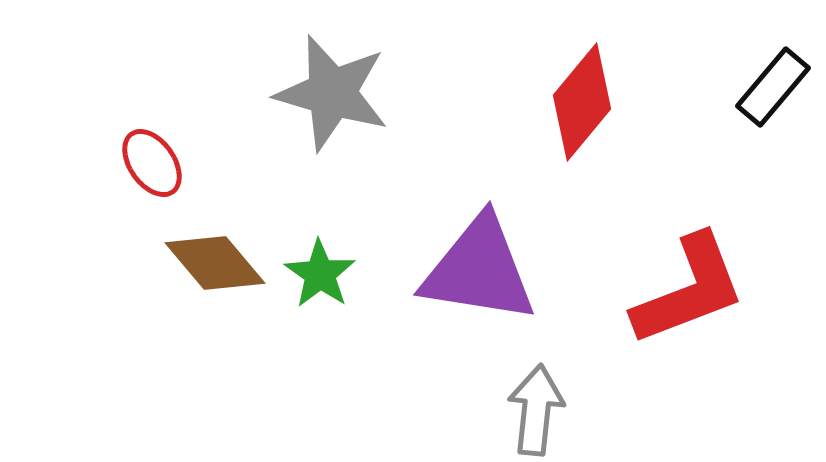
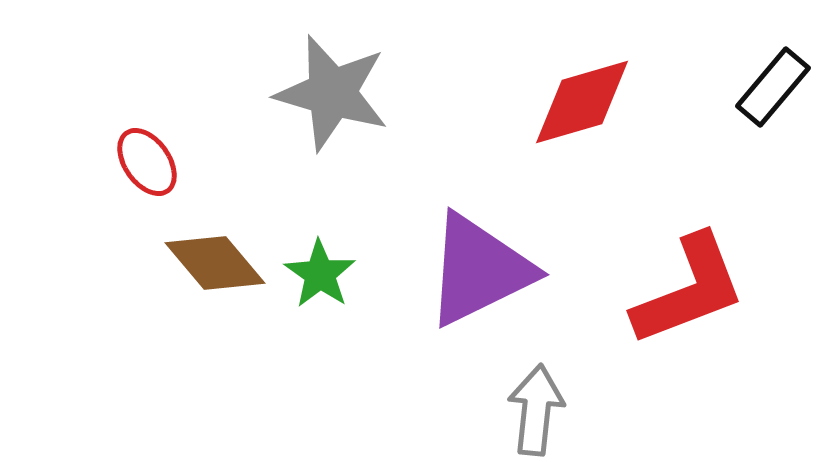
red diamond: rotated 34 degrees clockwise
red ellipse: moved 5 px left, 1 px up
purple triangle: rotated 35 degrees counterclockwise
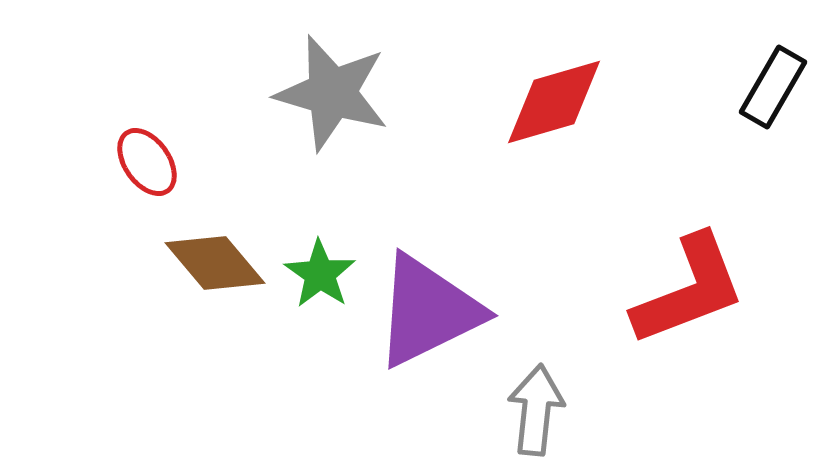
black rectangle: rotated 10 degrees counterclockwise
red diamond: moved 28 px left
purple triangle: moved 51 px left, 41 px down
